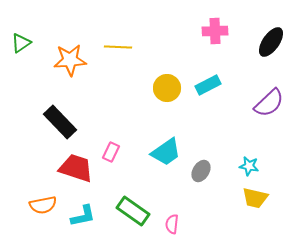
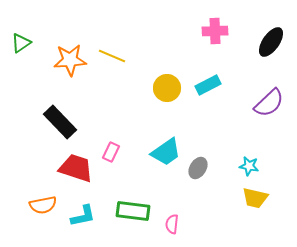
yellow line: moved 6 px left, 9 px down; rotated 20 degrees clockwise
gray ellipse: moved 3 px left, 3 px up
green rectangle: rotated 28 degrees counterclockwise
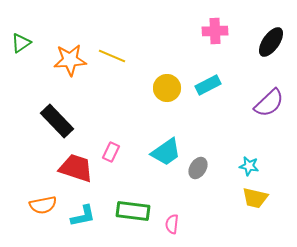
black rectangle: moved 3 px left, 1 px up
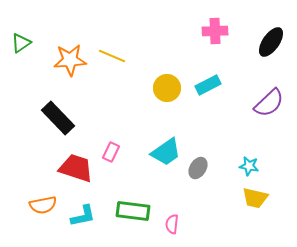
black rectangle: moved 1 px right, 3 px up
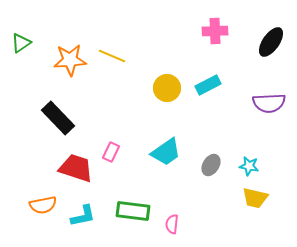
purple semicircle: rotated 40 degrees clockwise
gray ellipse: moved 13 px right, 3 px up
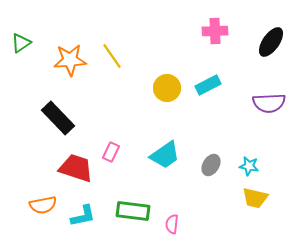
yellow line: rotated 32 degrees clockwise
cyan trapezoid: moved 1 px left, 3 px down
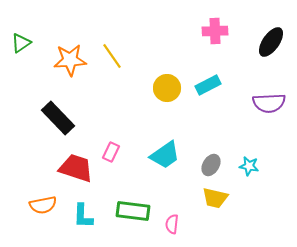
yellow trapezoid: moved 40 px left
cyan L-shape: rotated 104 degrees clockwise
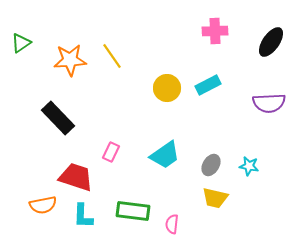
red trapezoid: moved 9 px down
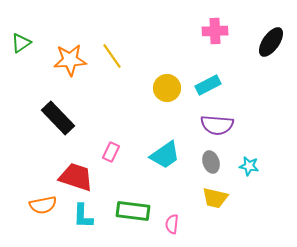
purple semicircle: moved 52 px left, 22 px down; rotated 8 degrees clockwise
gray ellipse: moved 3 px up; rotated 50 degrees counterclockwise
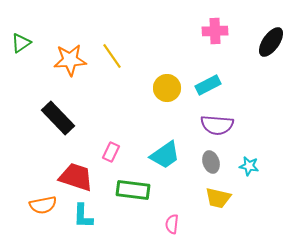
yellow trapezoid: moved 3 px right
green rectangle: moved 21 px up
